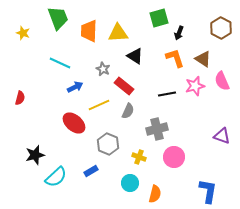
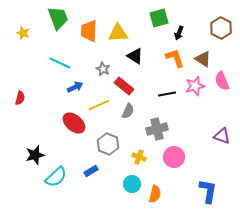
cyan circle: moved 2 px right, 1 px down
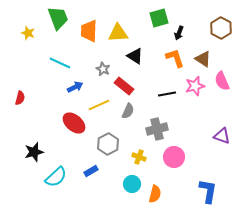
yellow star: moved 5 px right
gray hexagon: rotated 10 degrees clockwise
black star: moved 1 px left, 3 px up
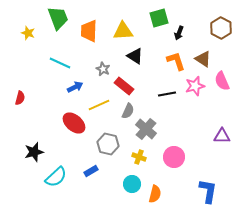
yellow triangle: moved 5 px right, 2 px up
orange L-shape: moved 1 px right, 3 px down
gray cross: moved 11 px left; rotated 35 degrees counterclockwise
purple triangle: rotated 18 degrees counterclockwise
gray hexagon: rotated 20 degrees counterclockwise
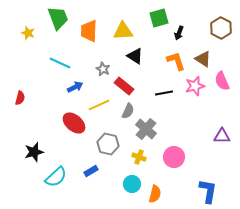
black line: moved 3 px left, 1 px up
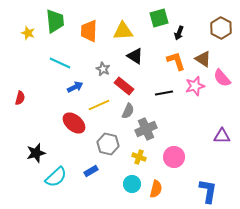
green trapezoid: moved 3 px left, 3 px down; rotated 15 degrees clockwise
pink semicircle: moved 3 px up; rotated 18 degrees counterclockwise
gray cross: rotated 25 degrees clockwise
black star: moved 2 px right, 1 px down
orange semicircle: moved 1 px right, 5 px up
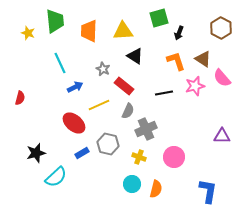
cyan line: rotated 40 degrees clockwise
blue rectangle: moved 9 px left, 18 px up
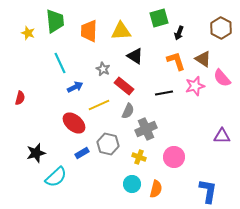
yellow triangle: moved 2 px left
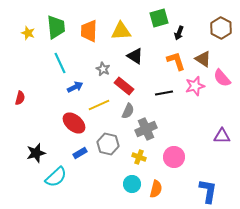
green trapezoid: moved 1 px right, 6 px down
blue rectangle: moved 2 px left
